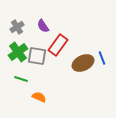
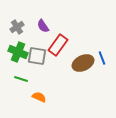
green cross: rotated 30 degrees counterclockwise
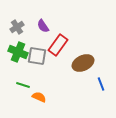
blue line: moved 1 px left, 26 px down
green line: moved 2 px right, 6 px down
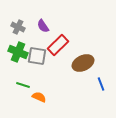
gray cross: moved 1 px right; rotated 32 degrees counterclockwise
red rectangle: rotated 10 degrees clockwise
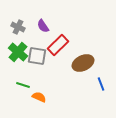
green cross: rotated 18 degrees clockwise
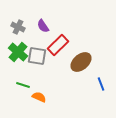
brown ellipse: moved 2 px left, 1 px up; rotated 15 degrees counterclockwise
